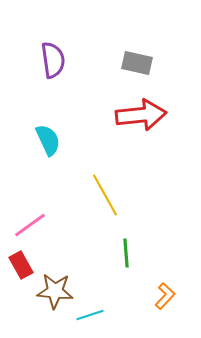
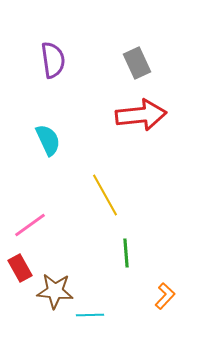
gray rectangle: rotated 52 degrees clockwise
red rectangle: moved 1 px left, 3 px down
cyan line: rotated 16 degrees clockwise
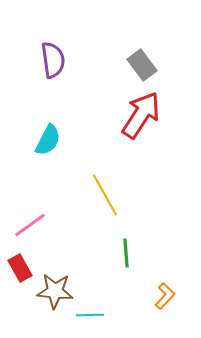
gray rectangle: moved 5 px right, 2 px down; rotated 12 degrees counterclockwise
red arrow: rotated 51 degrees counterclockwise
cyan semicircle: rotated 52 degrees clockwise
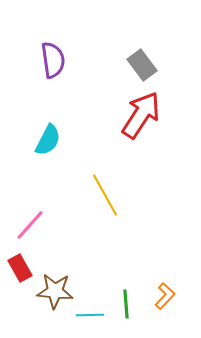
pink line: rotated 12 degrees counterclockwise
green line: moved 51 px down
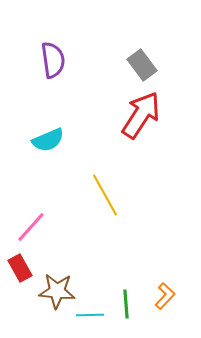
cyan semicircle: rotated 40 degrees clockwise
pink line: moved 1 px right, 2 px down
brown star: moved 2 px right
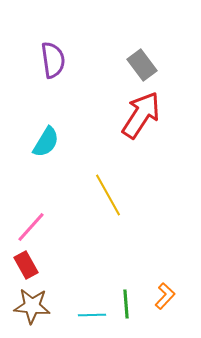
cyan semicircle: moved 2 px left, 2 px down; rotated 36 degrees counterclockwise
yellow line: moved 3 px right
red rectangle: moved 6 px right, 3 px up
brown star: moved 25 px left, 15 px down
cyan line: moved 2 px right
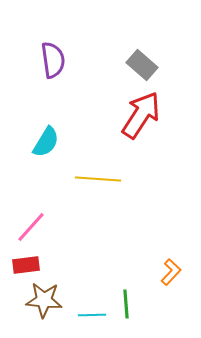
gray rectangle: rotated 12 degrees counterclockwise
yellow line: moved 10 px left, 16 px up; rotated 57 degrees counterclockwise
red rectangle: rotated 68 degrees counterclockwise
orange L-shape: moved 6 px right, 24 px up
brown star: moved 12 px right, 6 px up
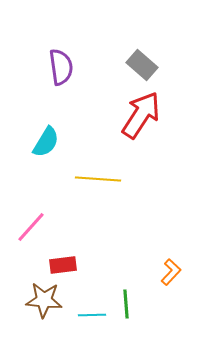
purple semicircle: moved 8 px right, 7 px down
red rectangle: moved 37 px right
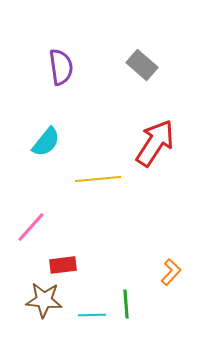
red arrow: moved 14 px right, 28 px down
cyan semicircle: rotated 8 degrees clockwise
yellow line: rotated 9 degrees counterclockwise
